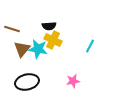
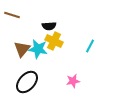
brown line: moved 14 px up
yellow cross: moved 1 px right, 1 px down
black ellipse: rotated 35 degrees counterclockwise
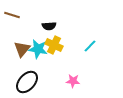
yellow cross: moved 4 px down
cyan line: rotated 16 degrees clockwise
pink star: rotated 16 degrees clockwise
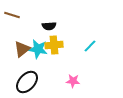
yellow cross: rotated 30 degrees counterclockwise
brown triangle: rotated 12 degrees clockwise
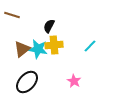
black semicircle: rotated 120 degrees clockwise
pink star: moved 1 px right; rotated 24 degrees clockwise
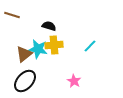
black semicircle: rotated 80 degrees clockwise
brown triangle: moved 2 px right, 5 px down
black ellipse: moved 2 px left, 1 px up
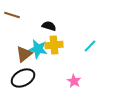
black ellipse: moved 2 px left, 3 px up; rotated 20 degrees clockwise
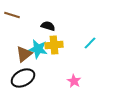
black semicircle: moved 1 px left
cyan line: moved 3 px up
